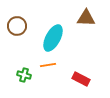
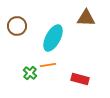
green cross: moved 6 px right, 2 px up; rotated 24 degrees clockwise
red rectangle: moved 1 px left; rotated 12 degrees counterclockwise
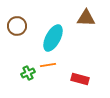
green cross: moved 2 px left; rotated 24 degrees clockwise
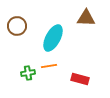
orange line: moved 1 px right, 1 px down
green cross: rotated 16 degrees clockwise
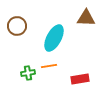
cyan ellipse: moved 1 px right
red rectangle: rotated 24 degrees counterclockwise
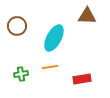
brown triangle: moved 1 px right, 2 px up
orange line: moved 1 px right, 1 px down
green cross: moved 7 px left, 1 px down
red rectangle: moved 2 px right
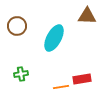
orange line: moved 11 px right, 20 px down
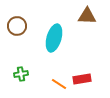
cyan ellipse: rotated 12 degrees counterclockwise
orange line: moved 2 px left, 3 px up; rotated 42 degrees clockwise
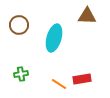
brown circle: moved 2 px right, 1 px up
